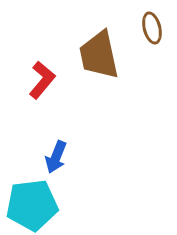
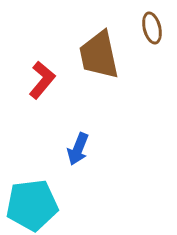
blue arrow: moved 22 px right, 8 px up
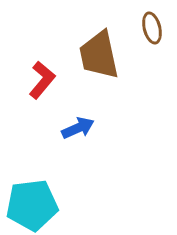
blue arrow: moved 21 px up; rotated 136 degrees counterclockwise
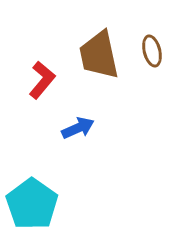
brown ellipse: moved 23 px down
cyan pentagon: moved 1 px up; rotated 30 degrees counterclockwise
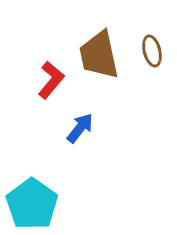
red L-shape: moved 9 px right
blue arrow: moved 2 px right; rotated 28 degrees counterclockwise
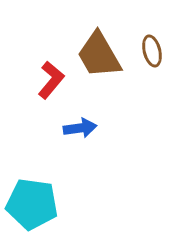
brown trapezoid: rotated 18 degrees counterclockwise
blue arrow: rotated 44 degrees clockwise
cyan pentagon: rotated 27 degrees counterclockwise
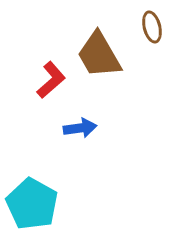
brown ellipse: moved 24 px up
red L-shape: rotated 9 degrees clockwise
cyan pentagon: rotated 21 degrees clockwise
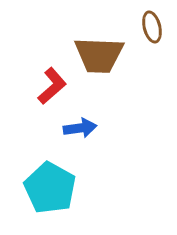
brown trapezoid: rotated 58 degrees counterclockwise
red L-shape: moved 1 px right, 6 px down
cyan pentagon: moved 18 px right, 16 px up
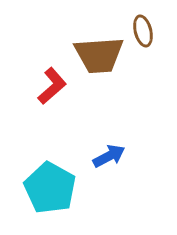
brown ellipse: moved 9 px left, 4 px down
brown trapezoid: rotated 6 degrees counterclockwise
blue arrow: moved 29 px right, 28 px down; rotated 20 degrees counterclockwise
